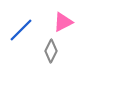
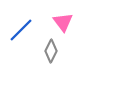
pink triangle: rotated 40 degrees counterclockwise
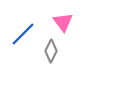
blue line: moved 2 px right, 4 px down
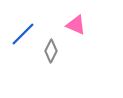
pink triangle: moved 13 px right, 3 px down; rotated 30 degrees counterclockwise
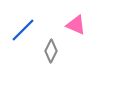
blue line: moved 4 px up
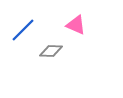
gray diamond: rotated 65 degrees clockwise
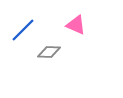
gray diamond: moved 2 px left, 1 px down
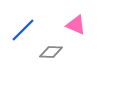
gray diamond: moved 2 px right
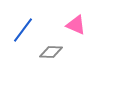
blue line: rotated 8 degrees counterclockwise
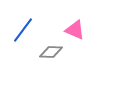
pink triangle: moved 1 px left, 5 px down
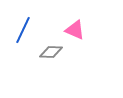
blue line: rotated 12 degrees counterclockwise
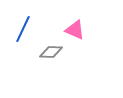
blue line: moved 1 px up
